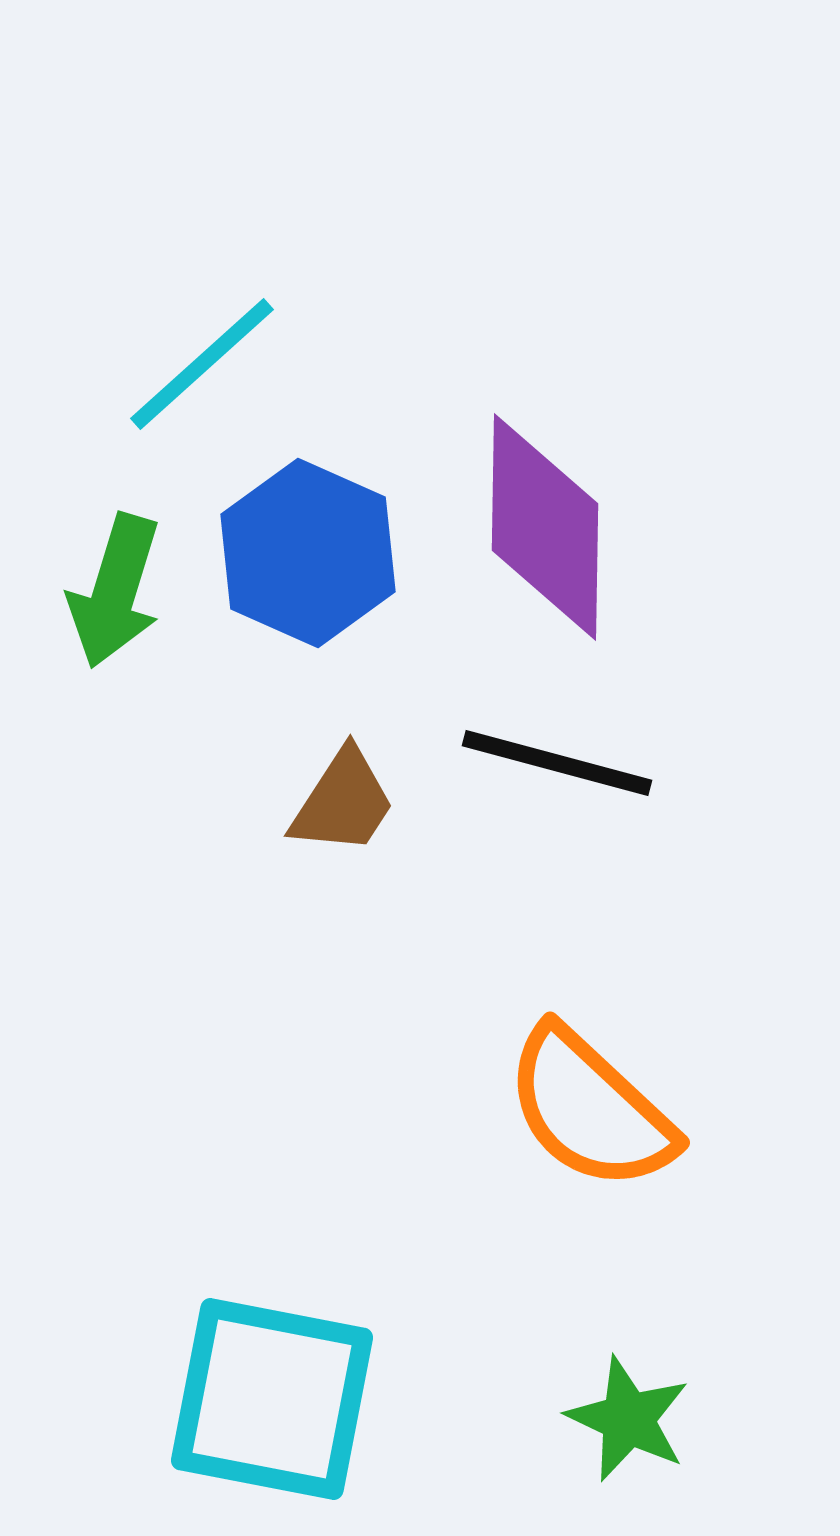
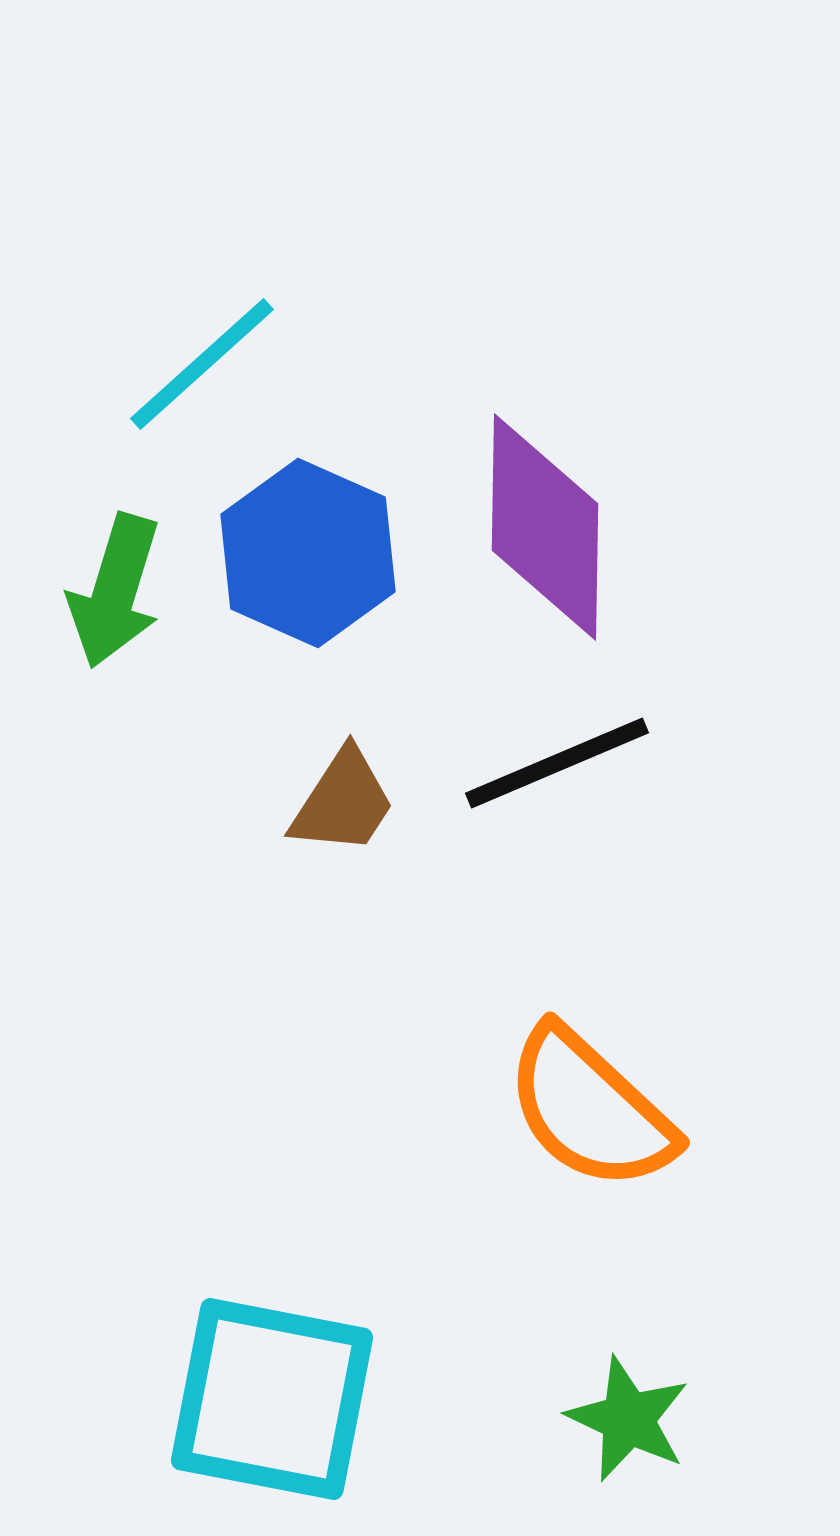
black line: rotated 38 degrees counterclockwise
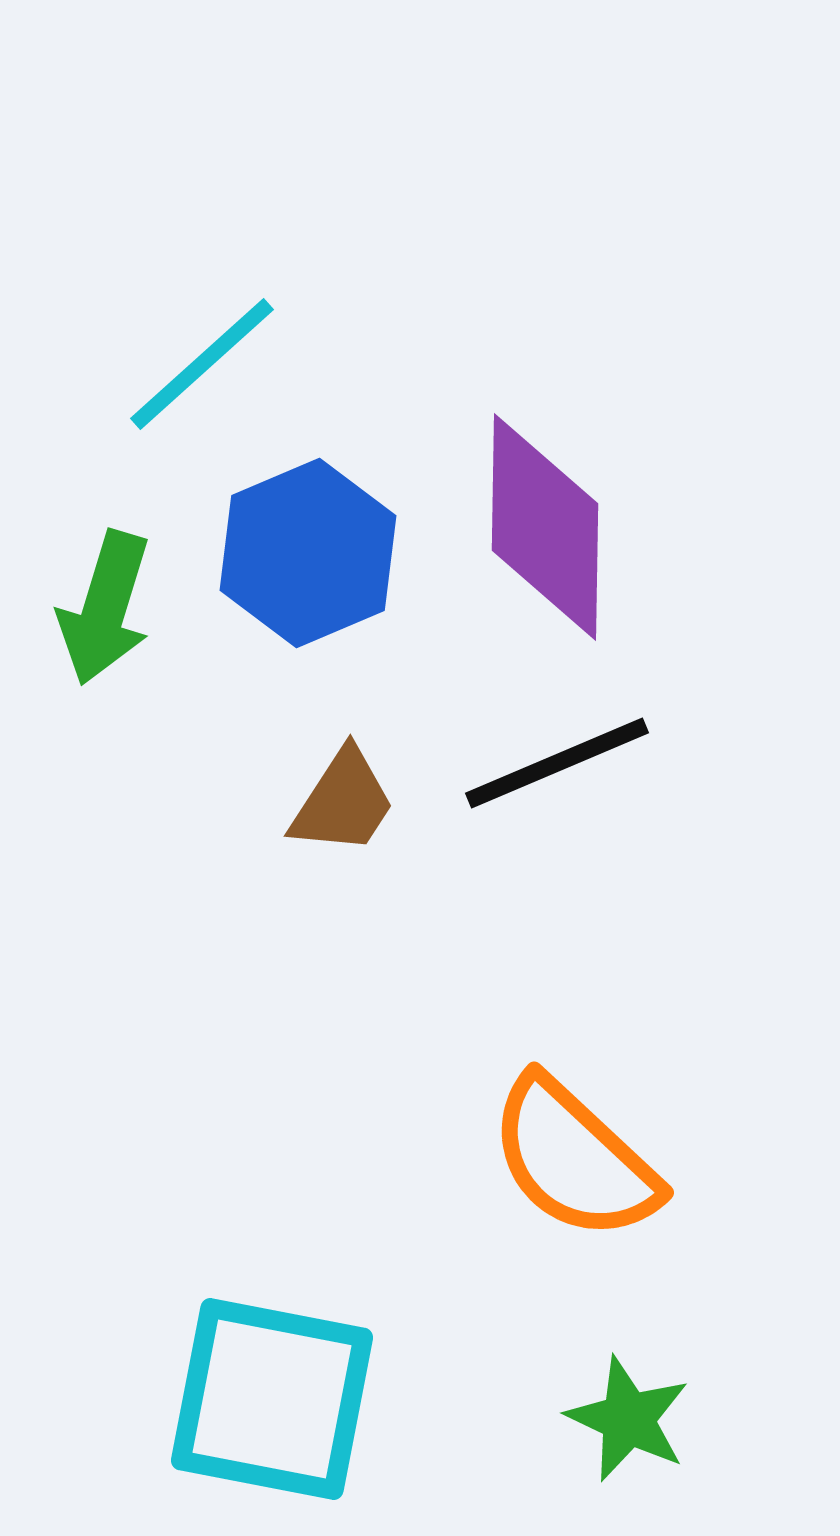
blue hexagon: rotated 13 degrees clockwise
green arrow: moved 10 px left, 17 px down
orange semicircle: moved 16 px left, 50 px down
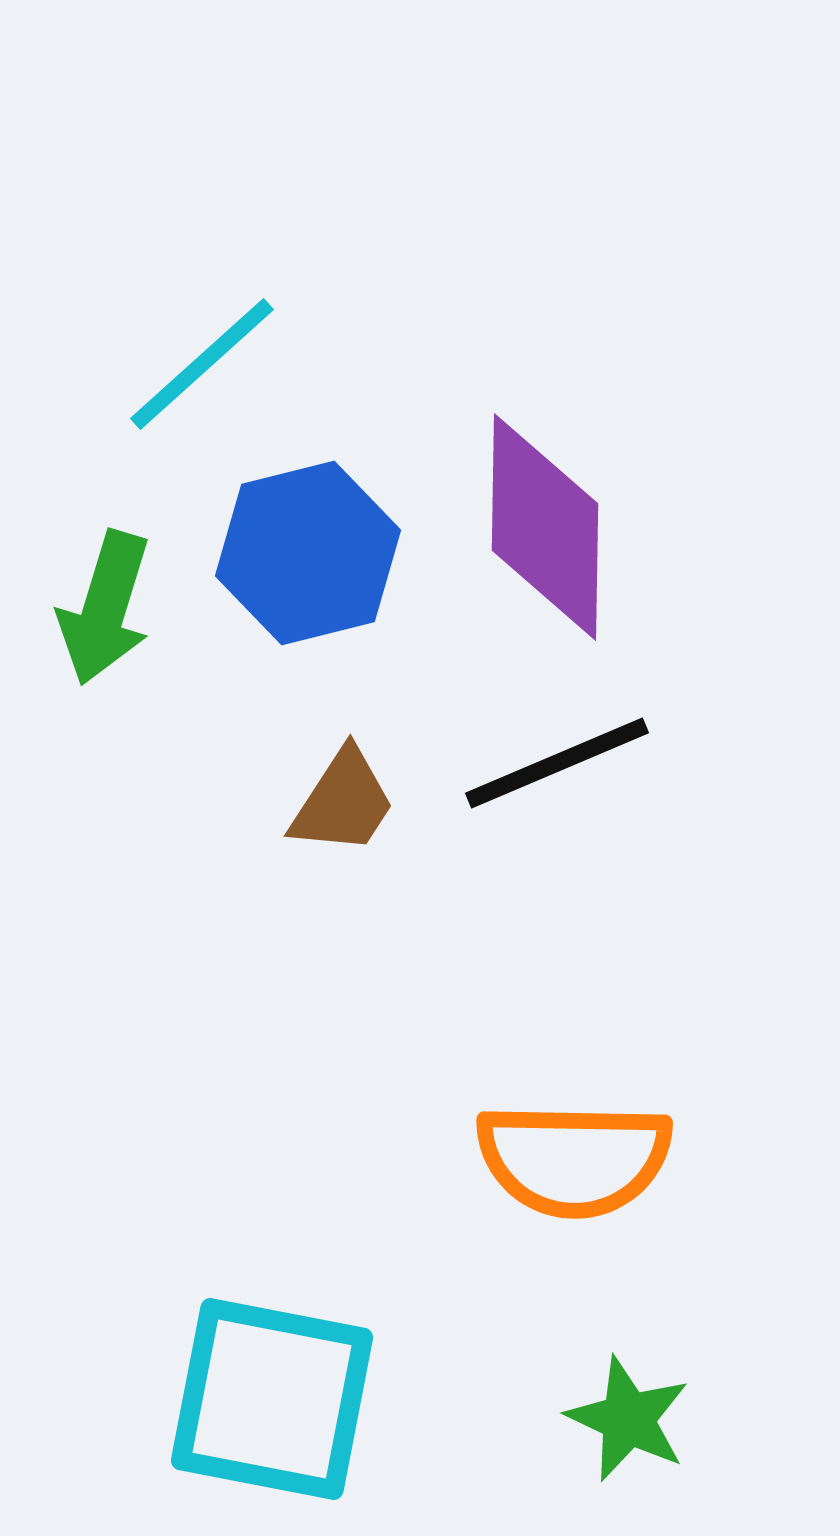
blue hexagon: rotated 9 degrees clockwise
orange semicircle: rotated 42 degrees counterclockwise
